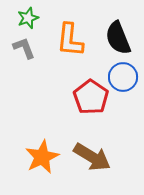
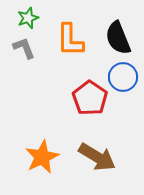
orange L-shape: rotated 6 degrees counterclockwise
red pentagon: moved 1 px left, 1 px down
brown arrow: moved 5 px right
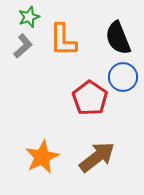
green star: moved 1 px right, 1 px up
orange L-shape: moved 7 px left
gray L-shape: moved 1 px left, 2 px up; rotated 70 degrees clockwise
brown arrow: rotated 69 degrees counterclockwise
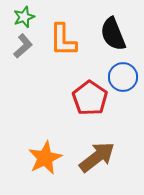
green star: moved 5 px left
black semicircle: moved 5 px left, 4 px up
orange star: moved 3 px right, 1 px down
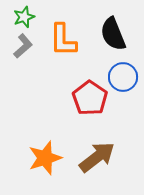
orange star: rotated 8 degrees clockwise
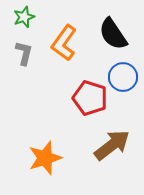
black semicircle: rotated 12 degrees counterclockwise
orange L-shape: moved 1 px right, 3 px down; rotated 36 degrees clockwise
gray L-shape: moved 1 px right, 7 px down; rotated 35 degrees counterclockwise
red pentagon: rotated 16 degrees counterclockwise
brown arrow: moved 15 px right, 12 px up
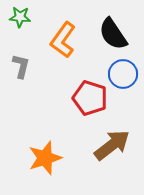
green star: moved 4 px left; rotated 25 degrees clockwise
orange L-shape: moved 1 px left, 3 px up
gray L-shape: moved 3 px left, 13 px down
blue circle: moved 3 px up
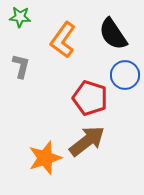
blue circle: moved 2 px right, 1 px down
brown arrow: moved 25 px left, 4 px up
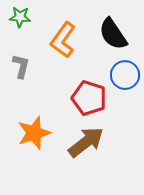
red pentagon: moved 1 px left
brown arrow: moved 1 px left, 1 px down
orange star: moved 11 px left, 25 px up
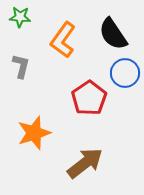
blue circle: moved 2 px up
red pentagon: rotated 20 degrees clockwise
brown arrow: moved 1 px left, 21 px down
